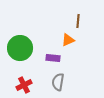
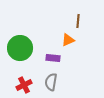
gray semicircle: moved 7 px left
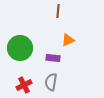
brown line: moved 20 px left, 10 px up
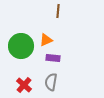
orange triangle: moved 22 px left
green circle: moved 1 px right, 2 px up
red cross: rotated 21 degrees counterclockwise
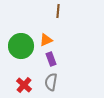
purple rectangle: moved 2 px left, 1 px down; rotated 64 degrees clockwise
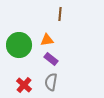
brown line: moved 2 px right, 3 px down
orange triangle: moved 1 px right; rotated 16 degrees clockwise
green circle: moved 2 px left, 1 px up
purple rectangle: rotated 32 degrees counterclockwise
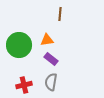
red cross: rotated 35 degrees clockwise
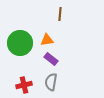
green circle: moved 1 px right, 2 px up
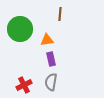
green circle: moved 14 px up
purple rectangle: rotated 40 degrees clockwise
red cross: rotated 14 degrees counterclockwise
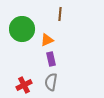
green circle: moved 2 px right
orange triangle: rotated 16 degrees counterclockwise
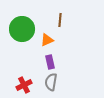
brown line: moved 6 px down
purple rectangle: moved 1 px left, 3 px down
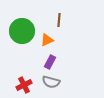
brown line: moved 1 px left
green circle: moved 2 px down
purple rectangle: rotated 40 degrees clockwise
gray semicircle: rotated 84 degrees counterclockwise
